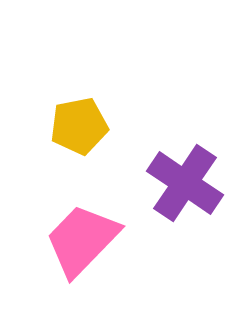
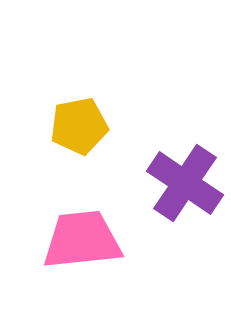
pink trapezoid: rotated 40 degrees clockwise
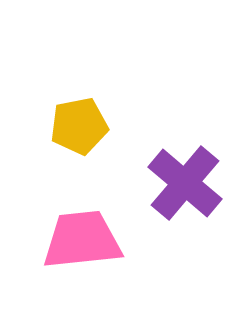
purple cross: rotated 6 degrees clockwise
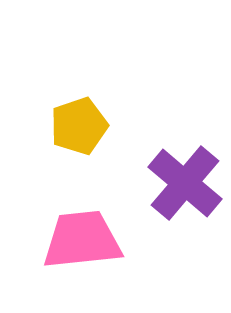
yellow pentagon: rotated 8 degrees counterclockwise
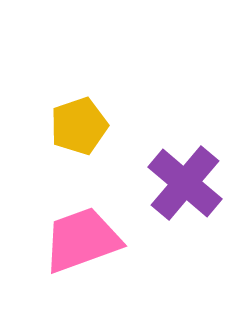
pink trapezoid: rotated 14 degrees counterclockwise
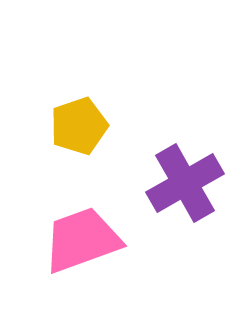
purple cross: rotated 20 degrees clockwise
